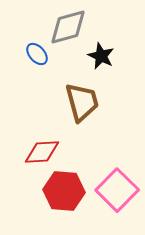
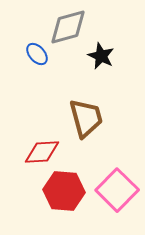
brown trapezoid: moved 4 px right, 16 px down
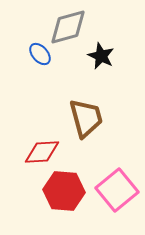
blue ellipse: moved 3 px right
pink square: rotated 6 degrees clockwise
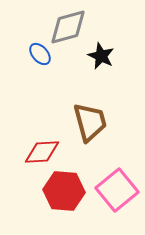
brown trapezoid: moved 4 px right, 4 px down
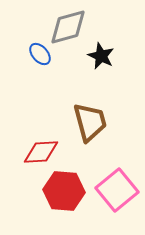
red diamond: moved 1 px left
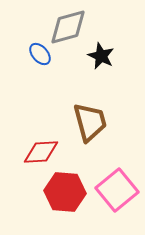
red hexagon: moved 1 px right, 1 px down
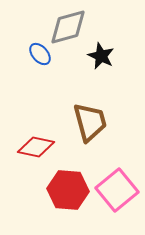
red diamond: moved 5 px left, 5 px up; rotated 15 degrees clockwise
red hexagon: moved 3 px right, 2 px up
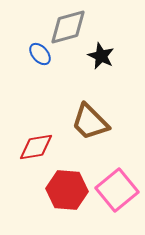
brown trapezoid: rotated 150 degrees clockwise
red diamond: rotated 21 degrees counterclockwise
red hexagon: moved 1 px left
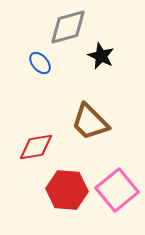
blue ellipse: moved 9 px down
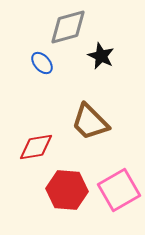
blue ellipse: moved 2 px right
pink square: moved 2 px right; rotated 9 degrees clockwise
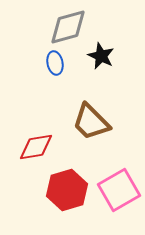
blue ellipse: moved 13 px right; rotated 30 degrees clockwise
brown trapezoid: moved 1 px right
red hexagon: rotated 21 degrees counterclockwise
